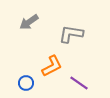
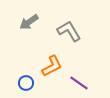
gray L-shape: moved 2 px left, 3 px up; rotated 50 degrees clockwise
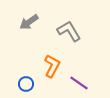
orange L-shape: rotated 35 degrees counterclockwise
blue circle: moved 1 px down
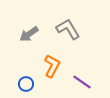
gray arrow: moved 12 px down
gray L-shape: moved 1 px left, 2 px up
purple line: moved 3 px right, 1 px up
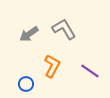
gray L-shape: moved 4 px left
purple line: moved 8 px right, 11 px up
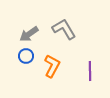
purple line: rotated 54 degrees clockwise
blue circle: moved 28 px up
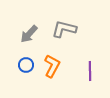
gray L-shape: rotated 45 degrees counterclockwise
gray arrow: rotated 12 degrees counterclockwise
blue circle: moved 9 px down
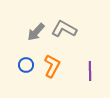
gray L-shape: rotated 15 degrees clockwise
gray arrow: moved 7 px right, 2 px up
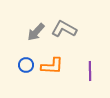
orange L-shape: rotated 65 degrees clockwise
